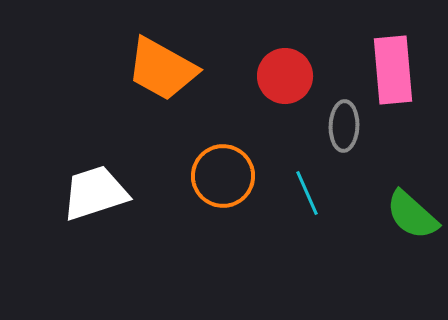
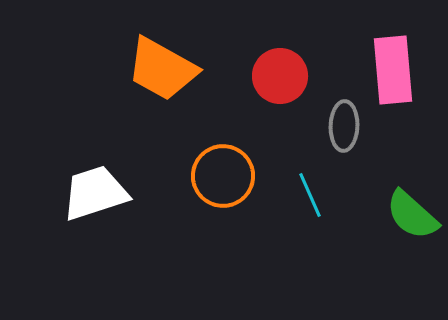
red circle: moved 5 px left
cyan line: moved 3 px right, 2 px down
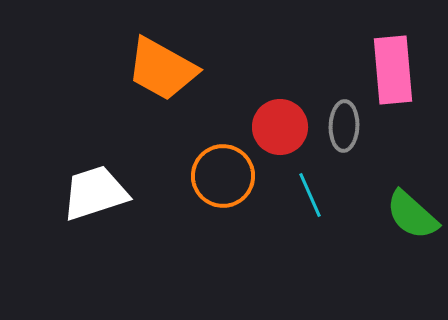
red circle: moved 51 px down
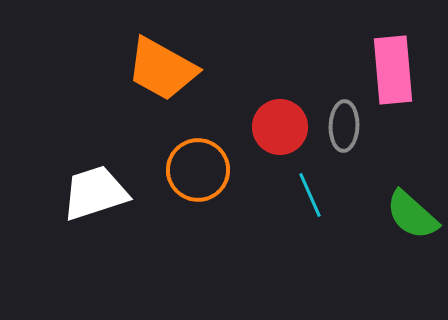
orange circle: moved 25 px left, 6 px up
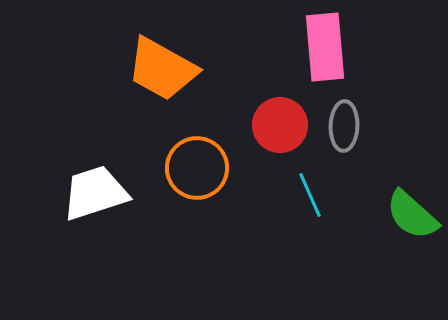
pink rectangle: moved 68 px left, 23 px up
red circle: moved 2 px up
orange circle: moved 1 px left, 2 px up
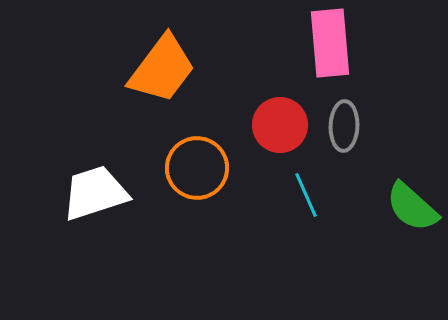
pink rectangle: moved 5 px right, 4 px up
orange trapezoid: rotated 82 degrees counterclockwise
cyan line: moved 4 px left
green semicircle: moved 8 px up
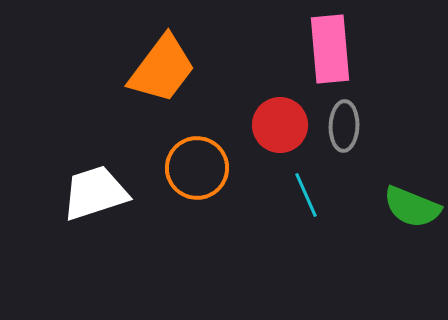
pink rectangle: moved 6 px down
green semicircle: rotated 20 degrees counterclockwise
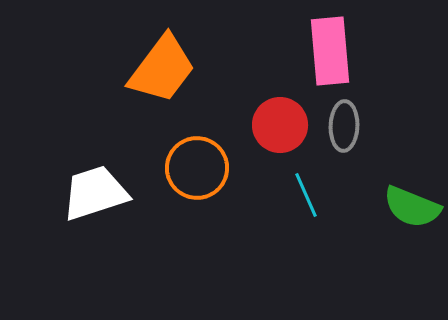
pink rectangle: moved 2 px down
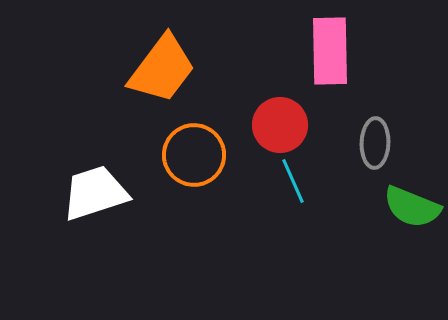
pink rectangle: rotated 4 degrees clockwise
gray ellipse: moved 31 px right, 17 px down
orange circle: moved 3 px left, 13 px up
cyan line: moved 13 px left, 14 px up
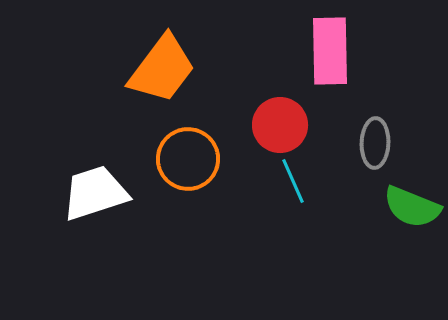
orange circle: moved 6 px left, 4 px down
